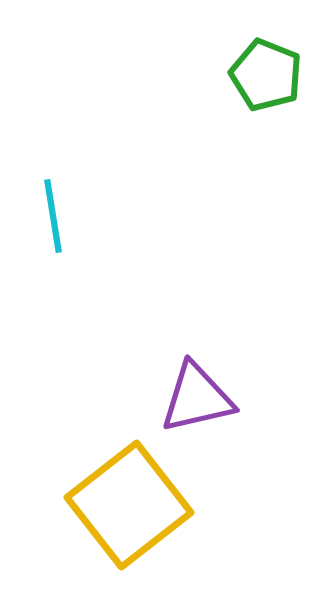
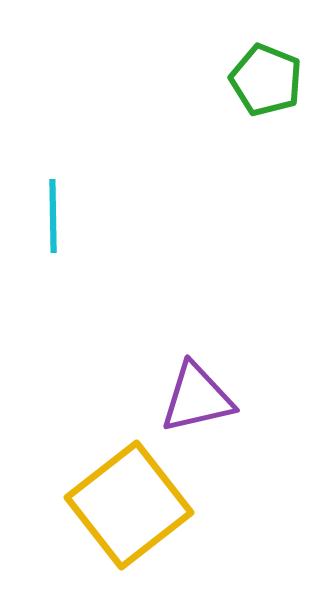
green pentagon: moved 5 px down
cyan line: rotated 8 degrees clockwise
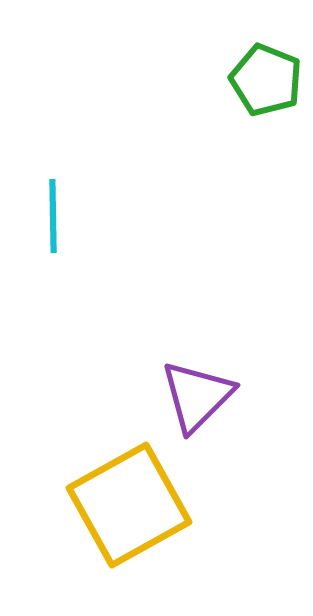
purple triangle: moved 2 px up; rotated 32 degrees counterclockwise
yellow square: rotated 9 degrees clockwise
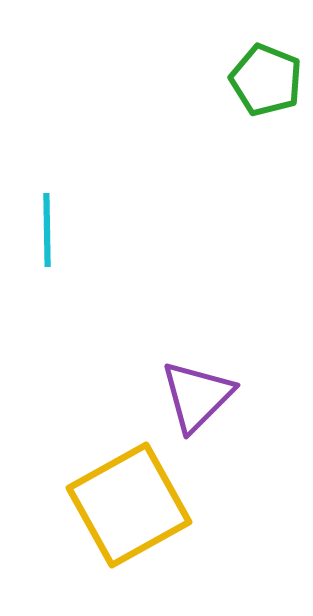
cyan line: moved 6 px left, 14 px down
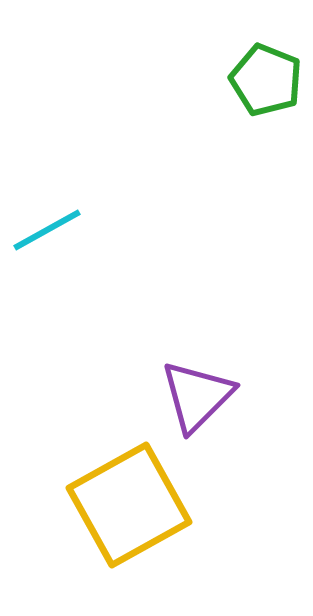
cyan line: rotated 62 degrees clockwise
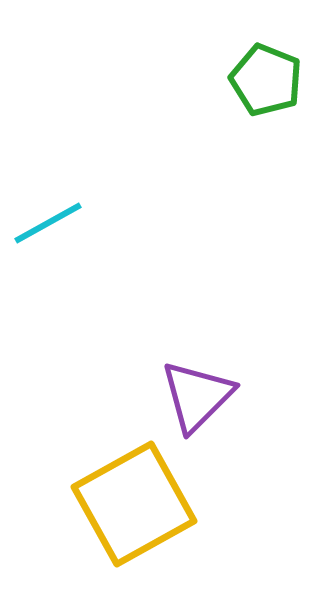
cyan line: moved 1 px right, 7 px up
yellow square: moved 5 px right, 1 px up
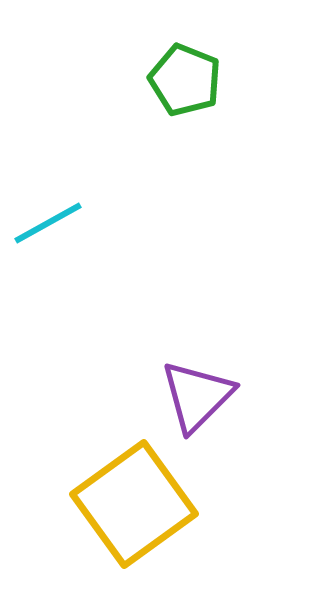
green pentagon: moved 81 px left
yellow square: rotated 7 degrees counterclockwise
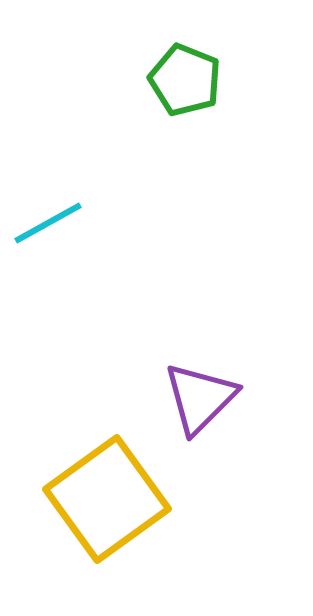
purple triangle: moved 3 px right, 2 px down
yellow square: moved 27 px left, 5 px up
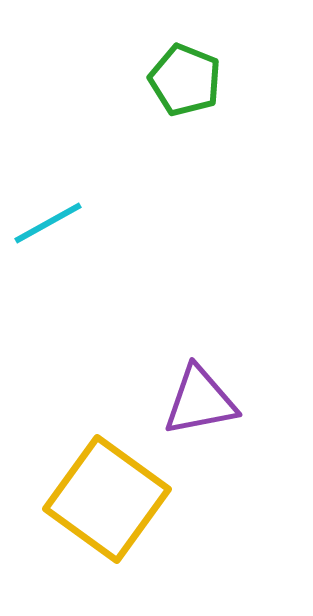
purple triangle: moved 3 px down; rotated 34 degrees clockwise
yellow square: rotated 18 degrees counterclockwise
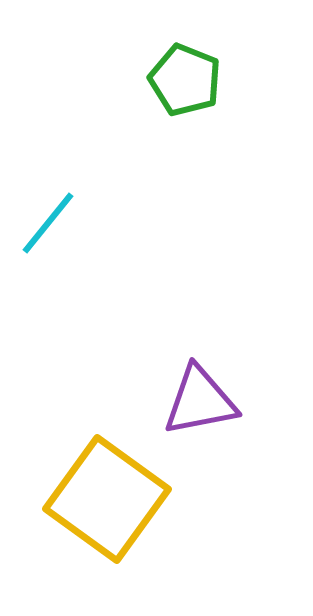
cyan line: rotated 22 degrees counterclockwise
